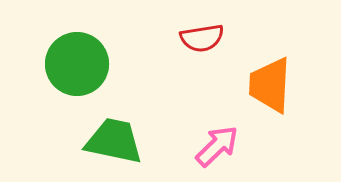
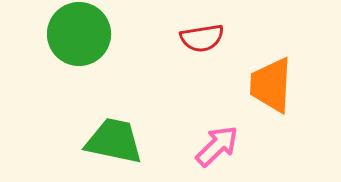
green circle: moved 2 px right, 30 px up
orange trapezoid: moved 1 px right
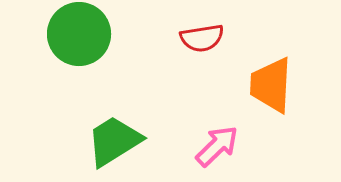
green trapezoid: rotated 44 degrees counterclockwise
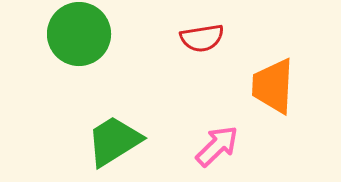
orange trapezoid: moved 2 px right, 1 px down
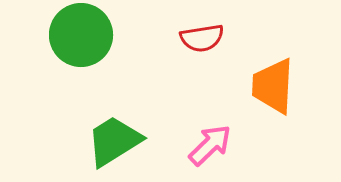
green circle: moved 2 px right, 1 px down
pink arrow: moved 7 px left, 1 px up
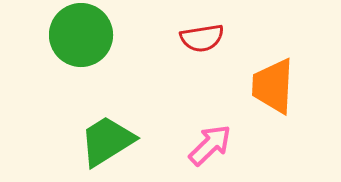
green trapezoid: moved 7 px left
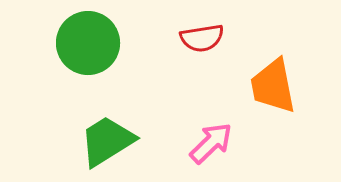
green circle: moved 7 px right, 8 px down
orange trapezoid: rotated 14 degrees counterclockwise
pink arrow: moved 1 px right, 2 px up
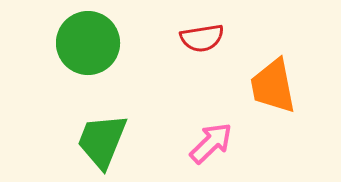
green trapezoid: moved 5 px left; rotated 36 degrees counterclockwise
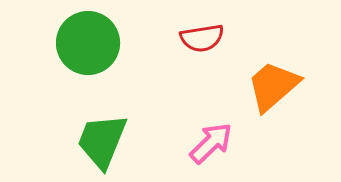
orange trapezoid: rotated 60 degrees clockwise
